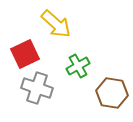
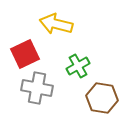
yellow arrow: rotated 152 degrees clockwise
gray cross: rotated 8 degrees counterclockwise
brown hexagon: moved 10 px left, 5 px down
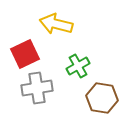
gray cross: rotated 20 degrees counterclockwise
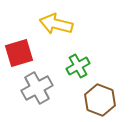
red square: moved 6 px left, 1 px up; rotated 8 degrees clockwise
gray cross: rotated 20 degrees counterclockwise
brown hexagon: moved 2 px left, 2 px down; rotated 12 degrees clockwise
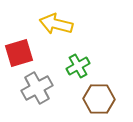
brown hexagon: moved 1 px left, 1 px up; rotated 20 degrees counterclockwise
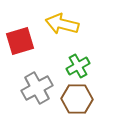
yellow arrow: moved 6 px right
red square: moved 1 px right, 12 px up
brown hexagon: moved 22 px left
